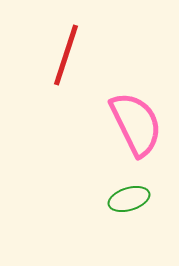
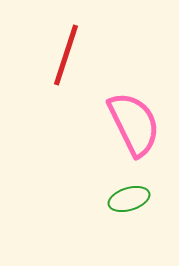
pink semicircle: moved 2 px left
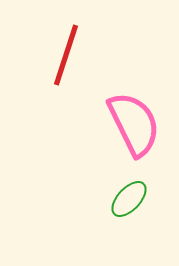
green ellipse: rotated 30 degrees counterclockwise
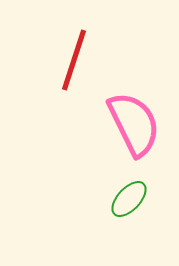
red line: moved 8 px right, 5 px down
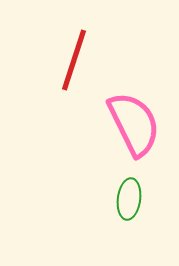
green ellipse: rotated 36 degrees counterclockwise
